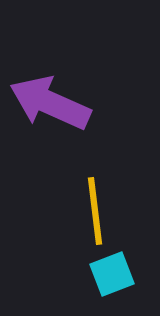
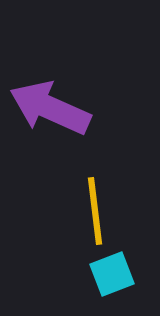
purple arrow: moved 5 px down
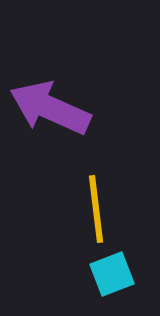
yellow line: moved 1 px right, 2 px up
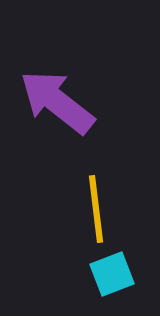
purple arrow: moved 7 px right, 6 px up; rotated 14 degrees clockwise
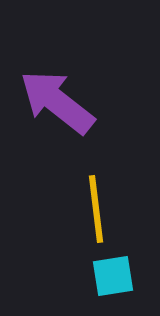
cyan square: moved 1 px right, 2 px down; rotated 12 degrees clockwise
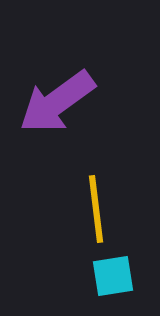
purple arrow: rotated 74 degrees counterclockwise
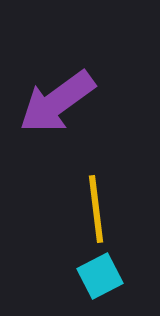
cyan square: moved 13 px left; rotated 18 degrees counterclockwise
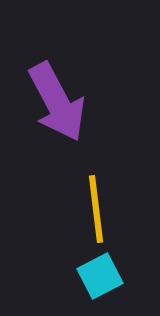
purple arrow: rotated 82 degrees counterclockwise
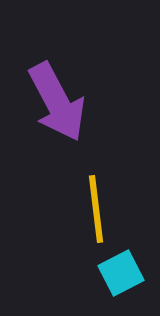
cyan square: moved 21 px right, 3 px up
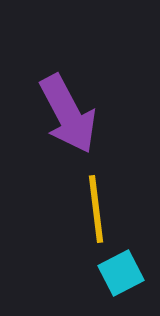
purple arrow: moved 11 px right, 12 px down
